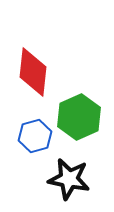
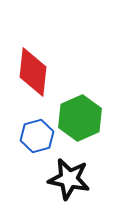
green hexagon: moved 1 px right, 1 px down
blue hexagon: moved 2 px right
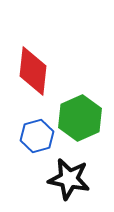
red diamond: moved 1 px up
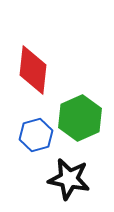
red diamond: moved 1 px up
blue hexagon: moved 1 px left, 1 px up
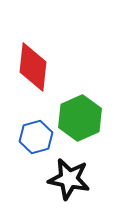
red diamond: moved 3 px up
blue hexagon: moved 2 px down
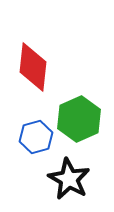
green hexagon: moved 1 px left, 1 px down
black star: rotated 18 degrees clockwise
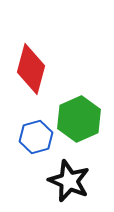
red diamond: moved 2 px left, 2 px down; rotated 9 degrees clockwise
black star: moved 2 px down; rotated 6 degrees counterclockwise
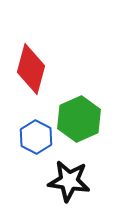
blue hexagon: rotated 16 degrees counterclockwise
black star: rotated 15 degrees counterclockwise
